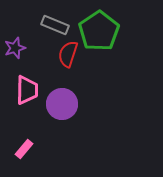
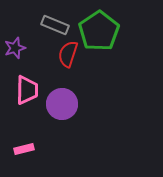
pink rectangle: rotated 36 degrees clockwise
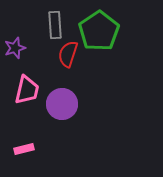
gray rectangle: rotated 64 degrees clockwise
pink trapezoid: rotated 12 degrees clockwise
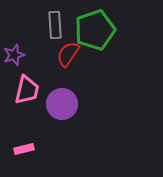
green pentagon: moved 4 px left, 1 px up; rotated 15 degrees clockwise
purple star: moved 1 px left, 7 px down
red semicircle: rotated 16 degrees clockwise
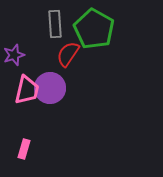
gray rectangle: moved 1 px up
green pentagon: moved 1 px left, 1 px up; rotated 24 degrees counterclockwise
purple circle: moved 12 px left, 16 px up
pink rectangle: rotated 60 degrees counterclockwise
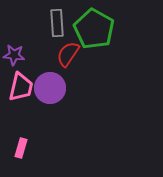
gray rectangle: moved 2 px right, 1 px up
purple star: rotated 25 degrees clockwise
pink trapezoid: moved 6 px left, 3 px up
pink rectangle: moved 3 px left, 1 px up
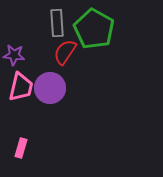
red semicircle: moved 3 px left, 2 px up
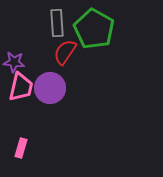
purple star: moved 7 px down
